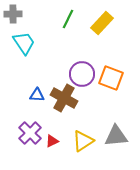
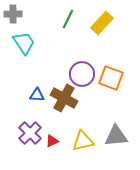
yellow triangle: rotated 20 degrees clockwise
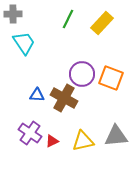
purple cross: rotated 10 degrees counterclockwise
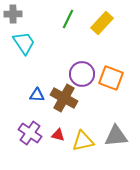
red triangle: moved 6 px right, 6 px up; rotated 40 degrees clockwise
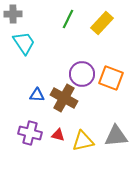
purple cross: rotated 20 degrees counterclockwise
